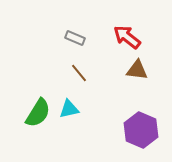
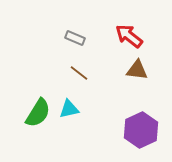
red arrow: moved 2 px right, 1 px up
brown line: rotated 12 degrees counterclockwise
purple hexagon: rotated 12 degrees clockwise
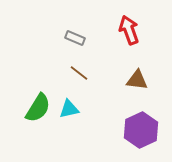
red arrow: moved 6 px up; rotated 32 degrees clockwise
brown triangle: moved 10 px down
green semicircle: moved 5 px up
